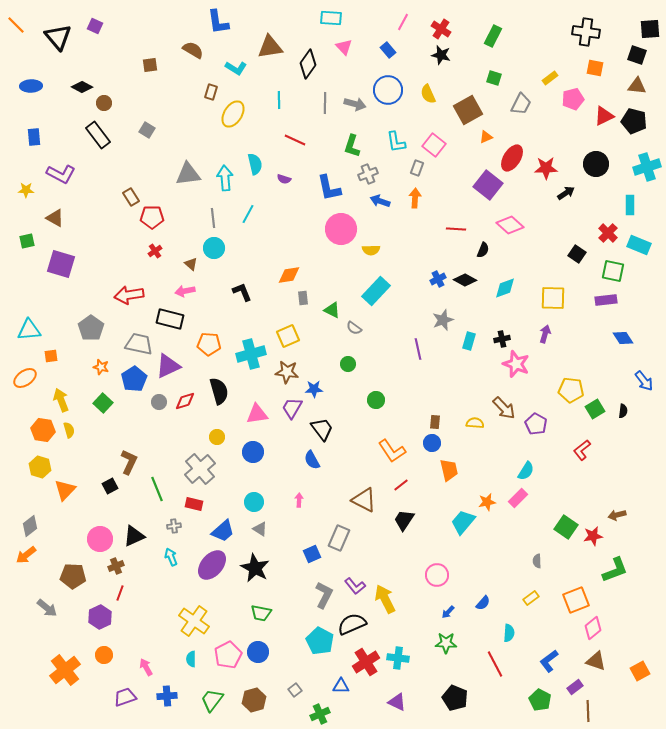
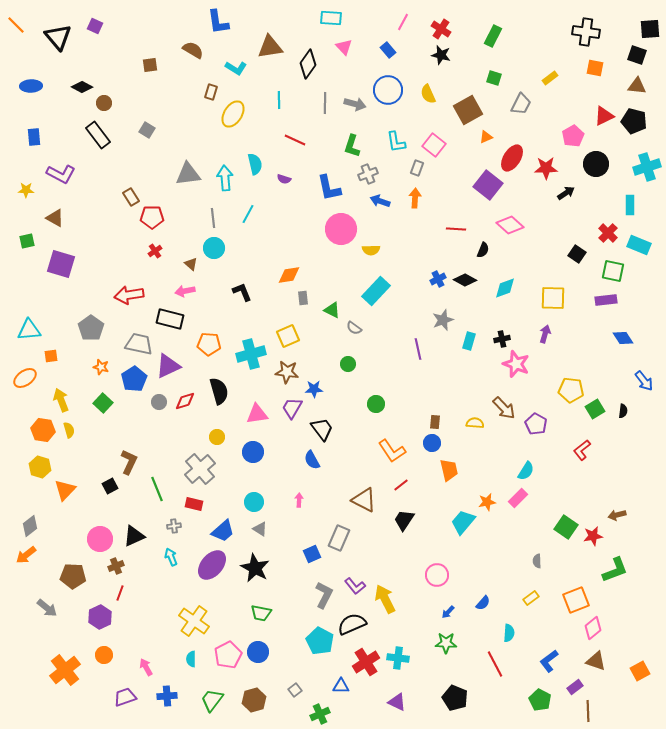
pink pentagon at (573, 99): moved 37 px down; rotated 15 degrees counterclockwise
green circle at (376, 400): moved 4 px down
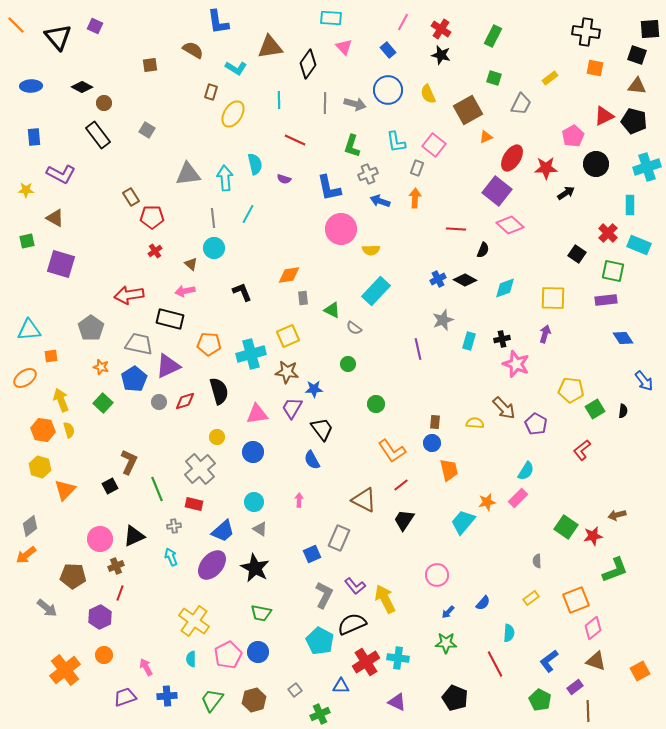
purple square at (488, 185): moved 9 px right, 6 px down
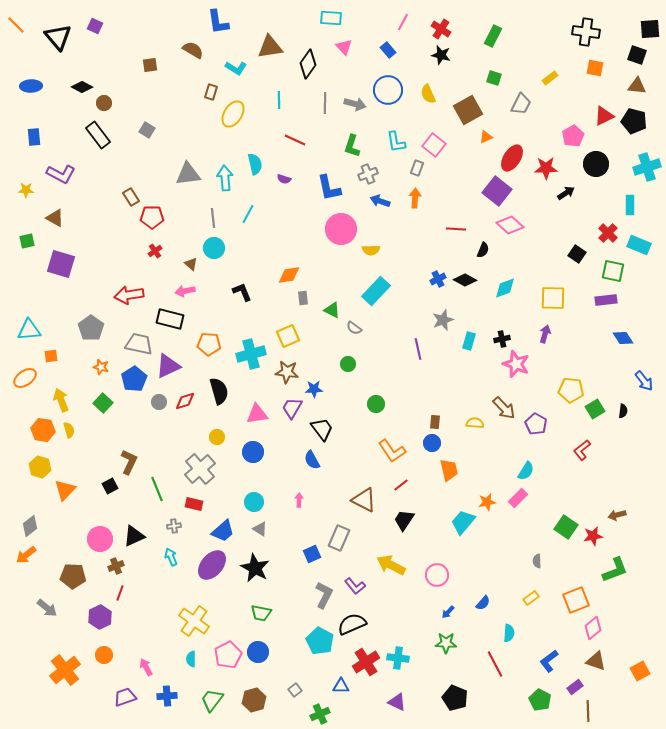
yellow arrow at (385, 599): moved 6 px right, 34 px up; rotated 36 degrees counterclockwise
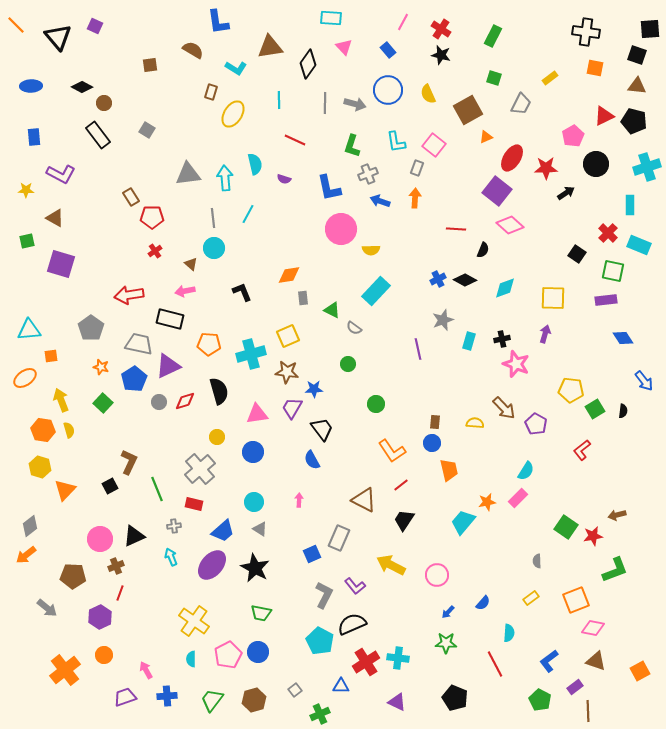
pink diamond at (593, 628): rotated 50 degrees clockwise
pink arrow at (146, 667): moved 3 px down
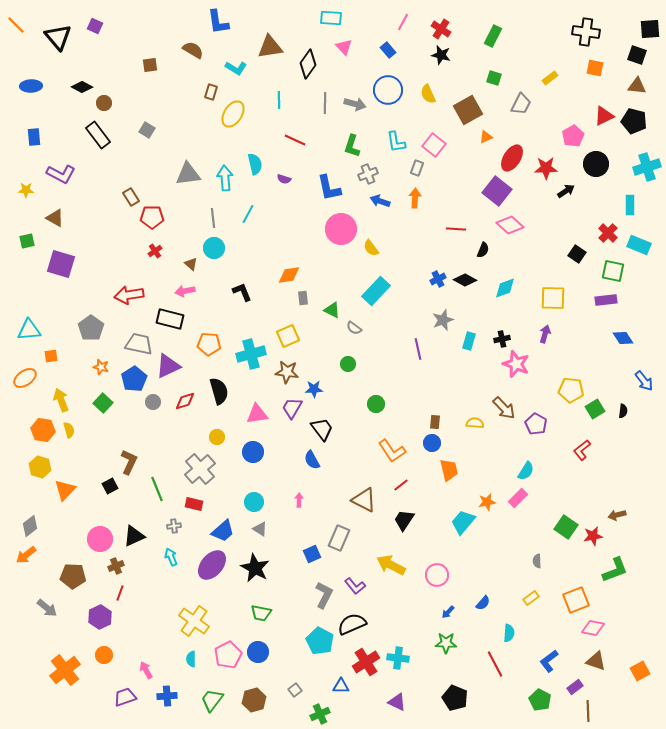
black arrow at (566, 193): moved 2 px up
yellow semicircle at (371, 250): moved 2 px up; rotated 54 degrees clockwise
gray circle at (159, 402): moved 6 px left
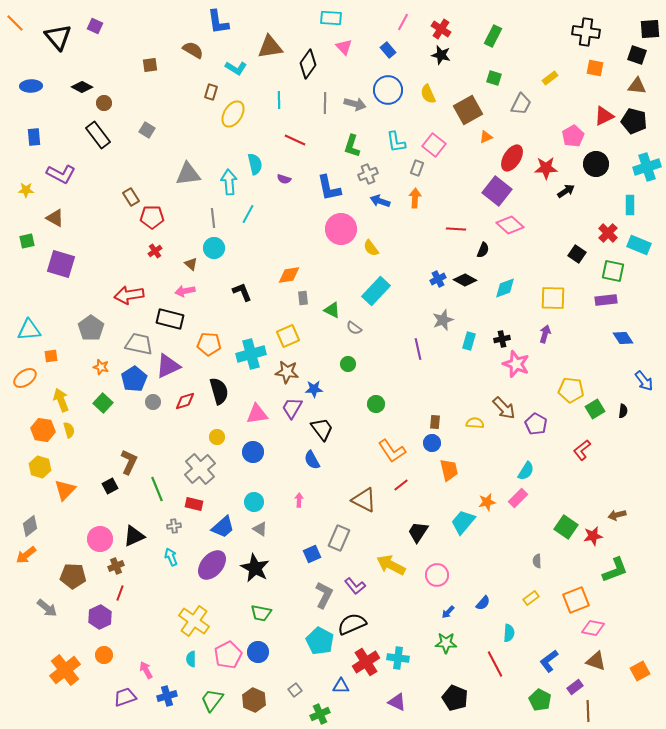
orange line at (16, 25): moved 1 px left, 2 px up
cyan arrow at (225, 178): moved 4 px right, 4 px down
black trapezoid at (404, 520): moved 14 px right, 12 px down
blue trapezoid at (223, 531): moved 4 px up
blue cross at (167, 696): rotated 12 degrees counterclockwise
brown hexagon at (254, 700): rotated 20 degrees counterclockwise
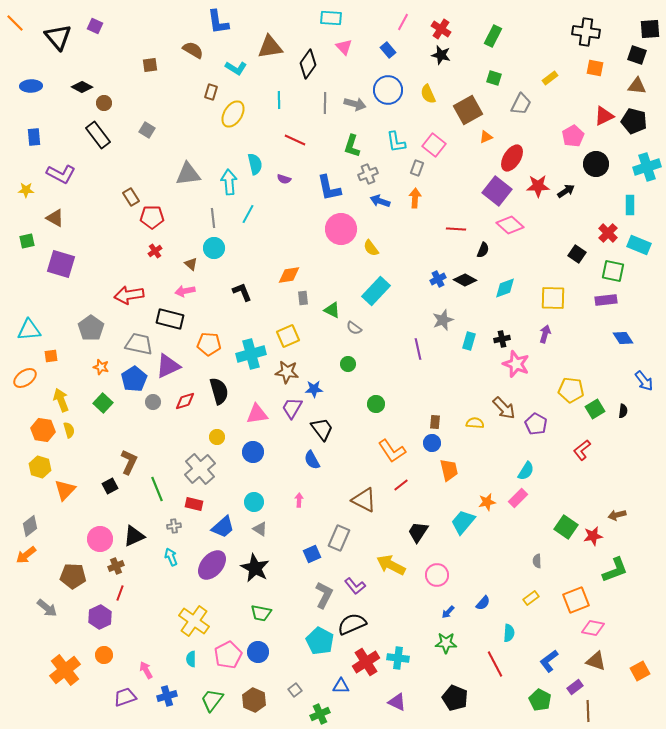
red star at (546, 168): moved 8 px left, 18 px down
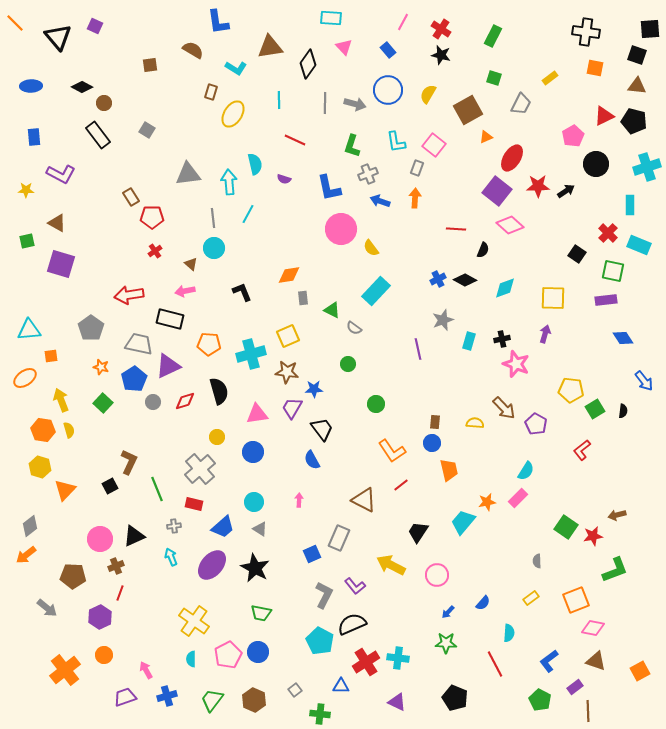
yellow semicircle at (428, 94): rotated 54 degrees clockwise
brown triangle at (55, 218): moved 2 px right, 5 px down
green cross at (320, 714): rotated 30 degrees clockwise
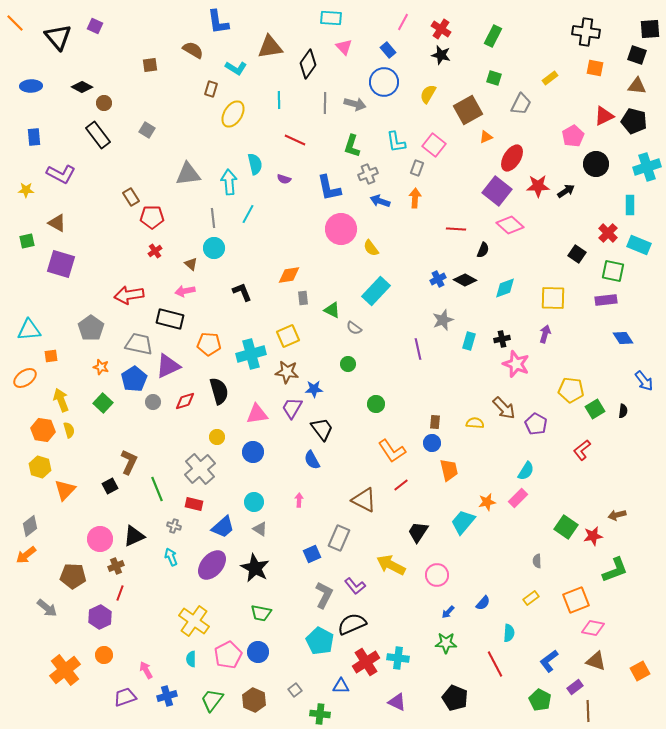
blue circle at (388, 90): moved 4 px left, 8 px up
brown rectangle at (211, 92): moved 3 px up
gray cross at (174, 526): rotated 24 degrees clockwise
